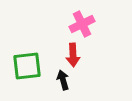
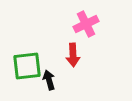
pink cross: moved 4 px right
black arrow: moved 14 px left
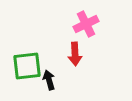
red arrow: moved 2 px right, 1 px up
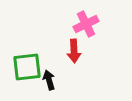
red arrow: moved 1 px left, 3 px up
green square: moved 1 px down
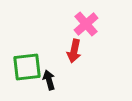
pink cross: rotated 15 degrees counterclockwise
red arrow: rotated 15 degrees clockwise
